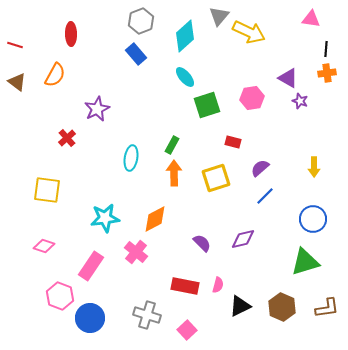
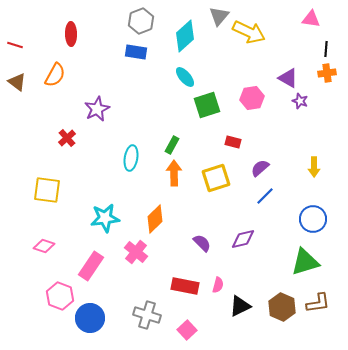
blue rectangle at (136, 54): moved 2 px up; rotated 40 degrees counterclockwise
orange diamond at (155, 219): rotated 16 degrees counterclockwise
brown L-shape at (327, 308): moved 9 px left, 5 px up
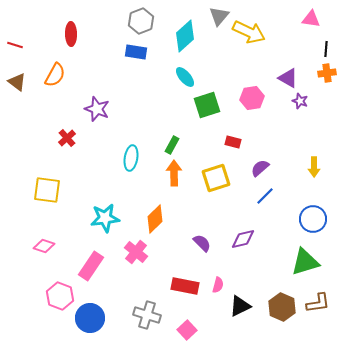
purple star at (97, 109): rotated 25 degrees counterclockwise
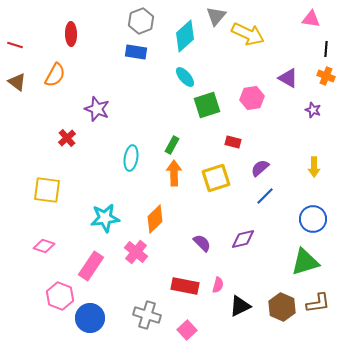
gray triangle at (219, 16): moved 3 px left
yellow arrow at (249, 32): moved 1 px left, 2 px down
orange cross at (327, 73): moved 1 px left, 3 px down; rotated 30 degrees clockwise
purple star at (300, 101): moved 13 px right, 9 px down
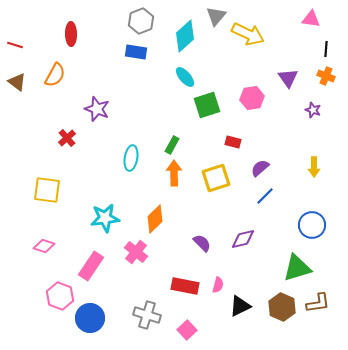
purple triangle at (288, 78): rotated 25 degrees clockwise
blue circle at (313, 219): moved 1 px left, 6 px down
green triangle at (305, 262): moved 8 px left, 6 px down
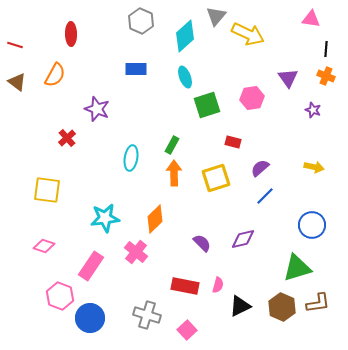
gray hexagon at (141, 21): rotated 15 degrees counterclockwise
blue rectangle at (136, 52): moved 17 px down; rotated 10 degrees counterclockwise
cyan ellipse at (185, 77): rotated 20 degrees clockwise
yellow arrow at (314, 167): rotated 78 degrees counterclockwise
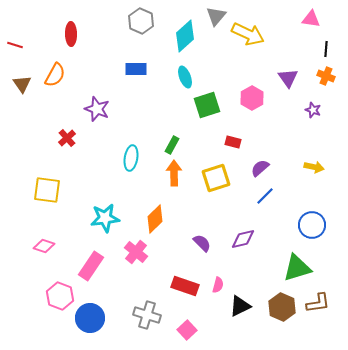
brown triangle at (17, 82): moved 5 px right, 2 px down; rotated 18 degrees clockwise
pink hexagon at (252, 98): rotated 20 degrees counterclockwise
red rectangle at (185, 286): rotated 8 degrees clockwise
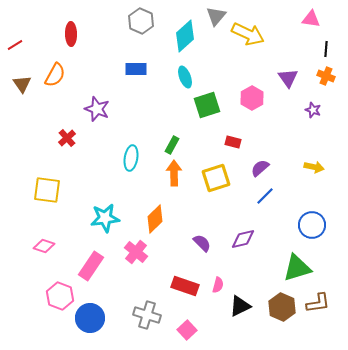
red line at (15, 45): rotated 49 degrees counterclockwise
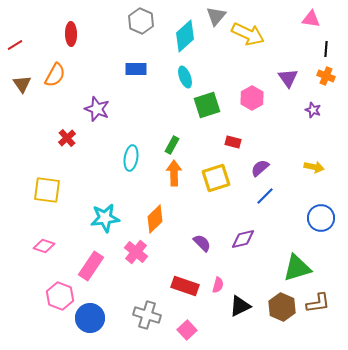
blue circle at (312, 225): moved 9 px right, 7 px up
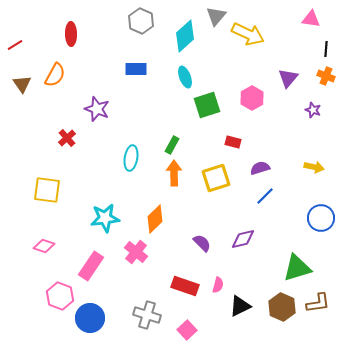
purple triangle at (288, 78): rotated 15 degrees clockwise
purple semicircle at (260, 168): rotated 24 degrees clockwise
